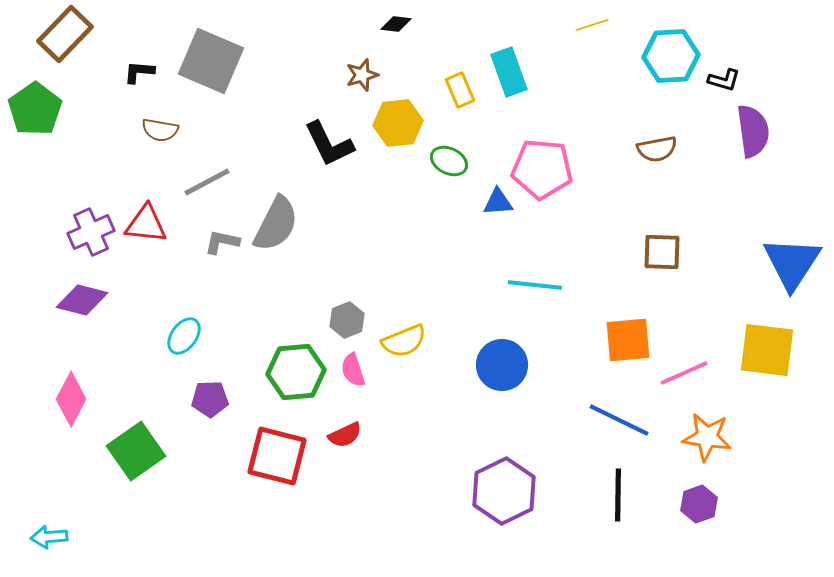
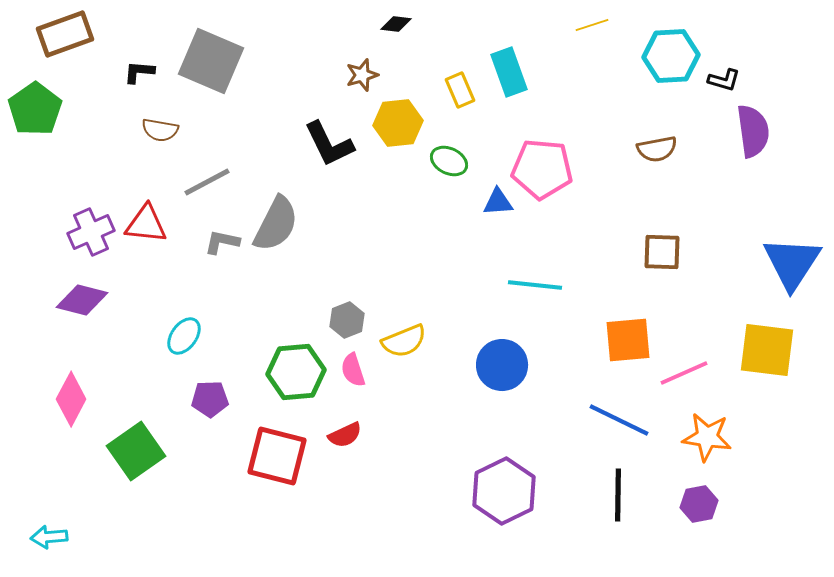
brown rectangle at (65, 34): rotated 26 degrees clockwise
purple hexagon at (699, 504): rotated 9 degrees clockwise
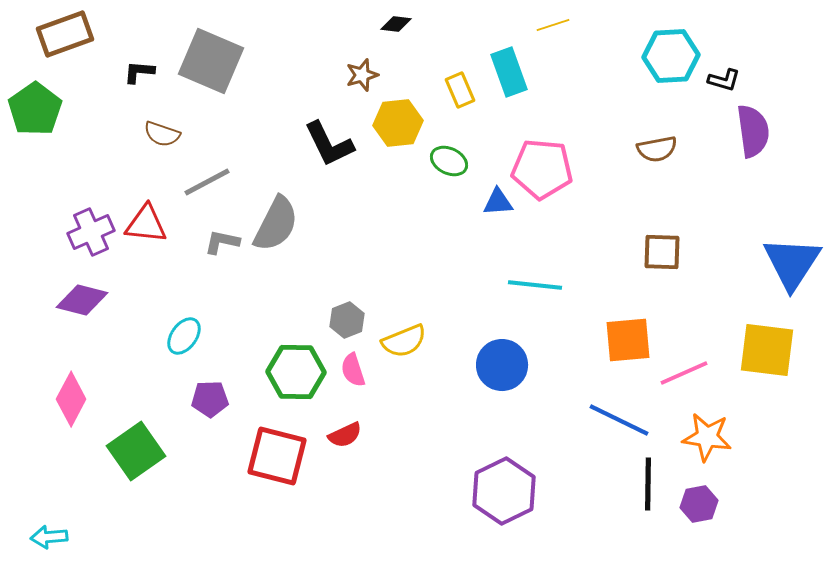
yellow line at (592, 25): moved 39 px left
brown semicircle at (160, 130): moved 2 px right, 4 px down; rotated 9 degrees clockwise
green hexagon at (296, 372): rotated 6 degrees clockwise
black line at (618, 495): moved 30 px right, 11 px up
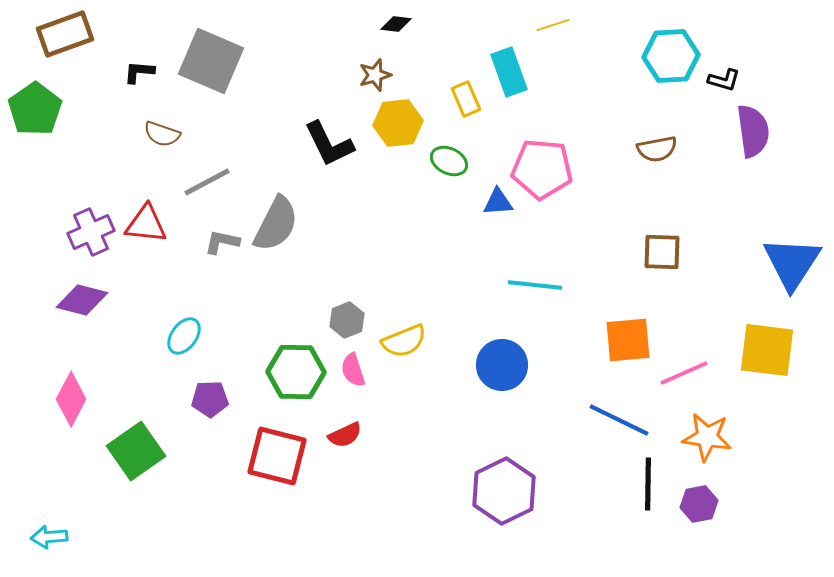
brown star at (362, 75): moved 13 px right
yellow rectangle at (460, 90): moved 6 px right, 9 px down
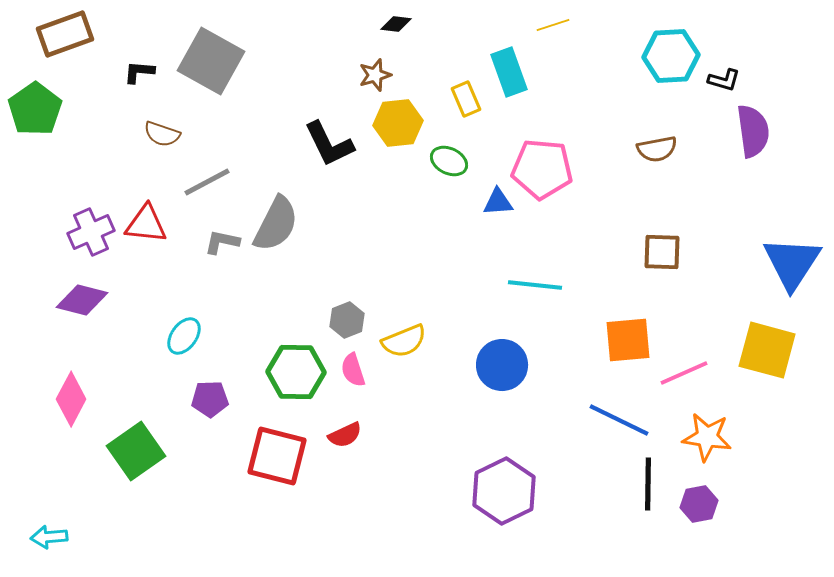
gray square at (211, 61): rotated 6 degrees clockwise
yellow square at (767, 350): rotated 8 degrees clockwise
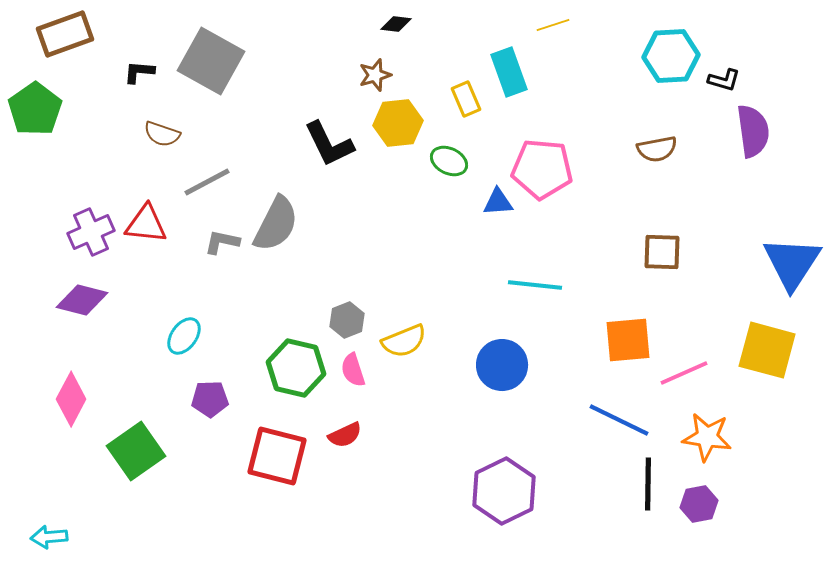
green hexagon at (296, 372): moved 4 px up; rotated 12 degrees clockwise
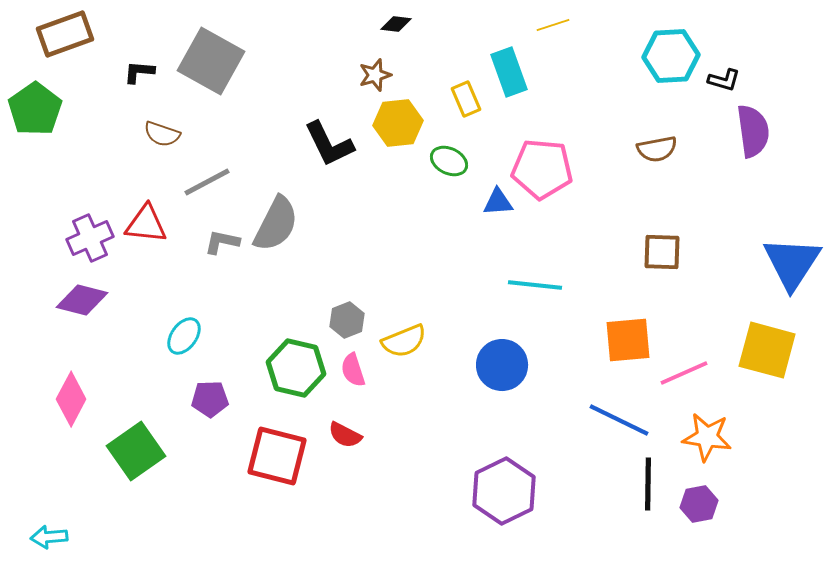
purple cross at (91, 232): moved 1 px left, 6 px down
red semicircle at (345, 435): rotated 52 degrees clockwise
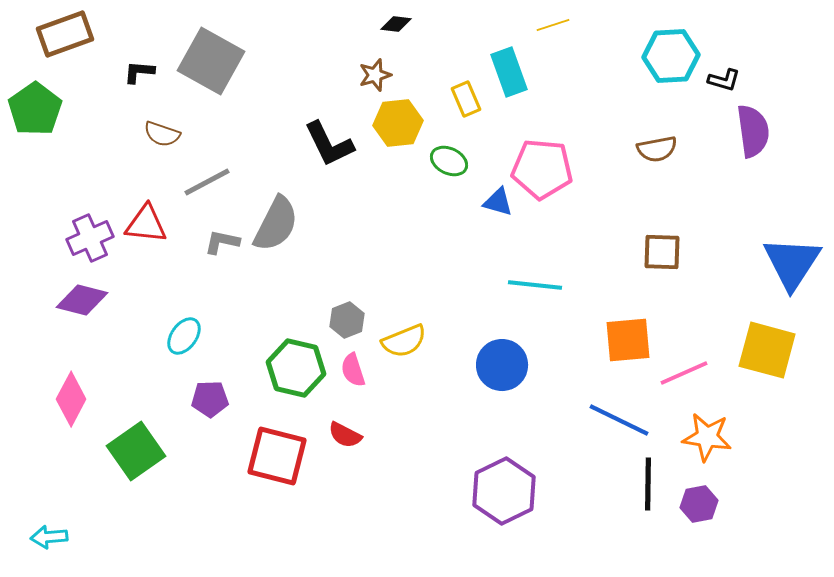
blue triangle at (498, 202): rotated 20 degrees clockwise
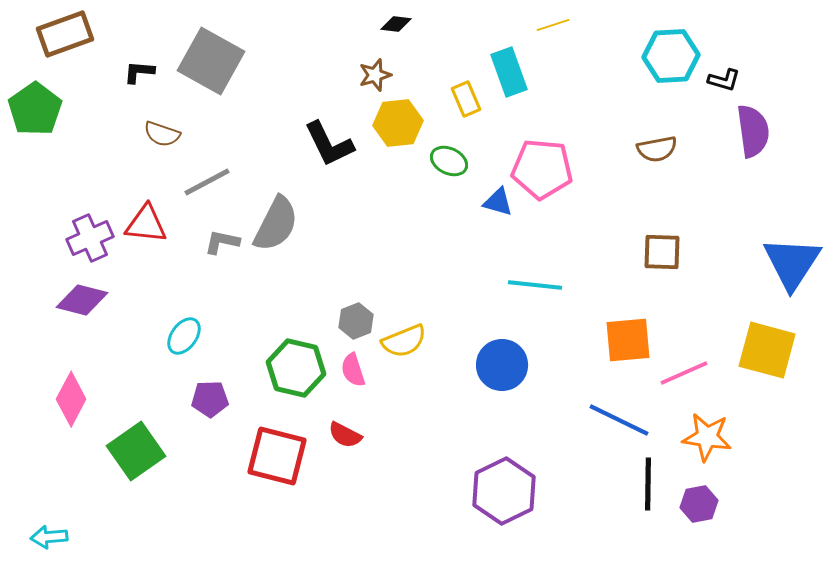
gray hexagon at (347, 320): moved 9 px right, 1 px down
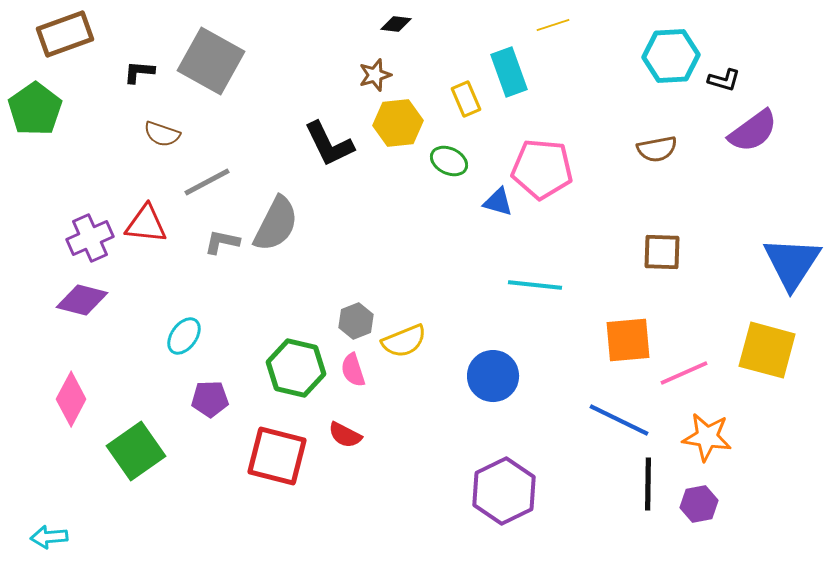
purple semicircle at (753, 131): rotated 62 degrees clockwise
blue circle at (502, 365): moved 9 px left, 11 px down
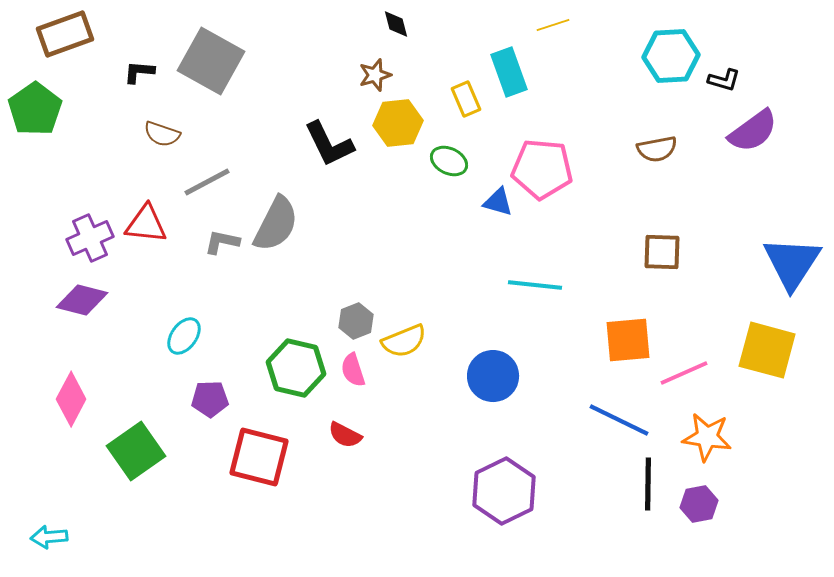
black diamond at (396, 24): rotated 68 degrees clockwise
red square at (277, 456): moved 18 px left, 1 px down
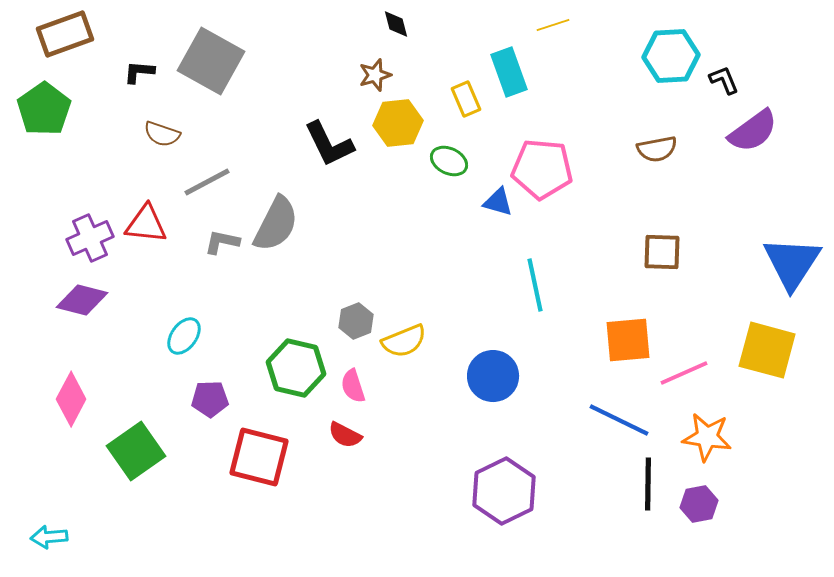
black L-shape at (724, 80): rotated 128 degrees counterclockwise
green pentagon at (35, 109): moved 9 px right
cyan line at (535, 285): rotated 72 degrees clockwise
pink semicircle at (353, 370): moved 16 px down
